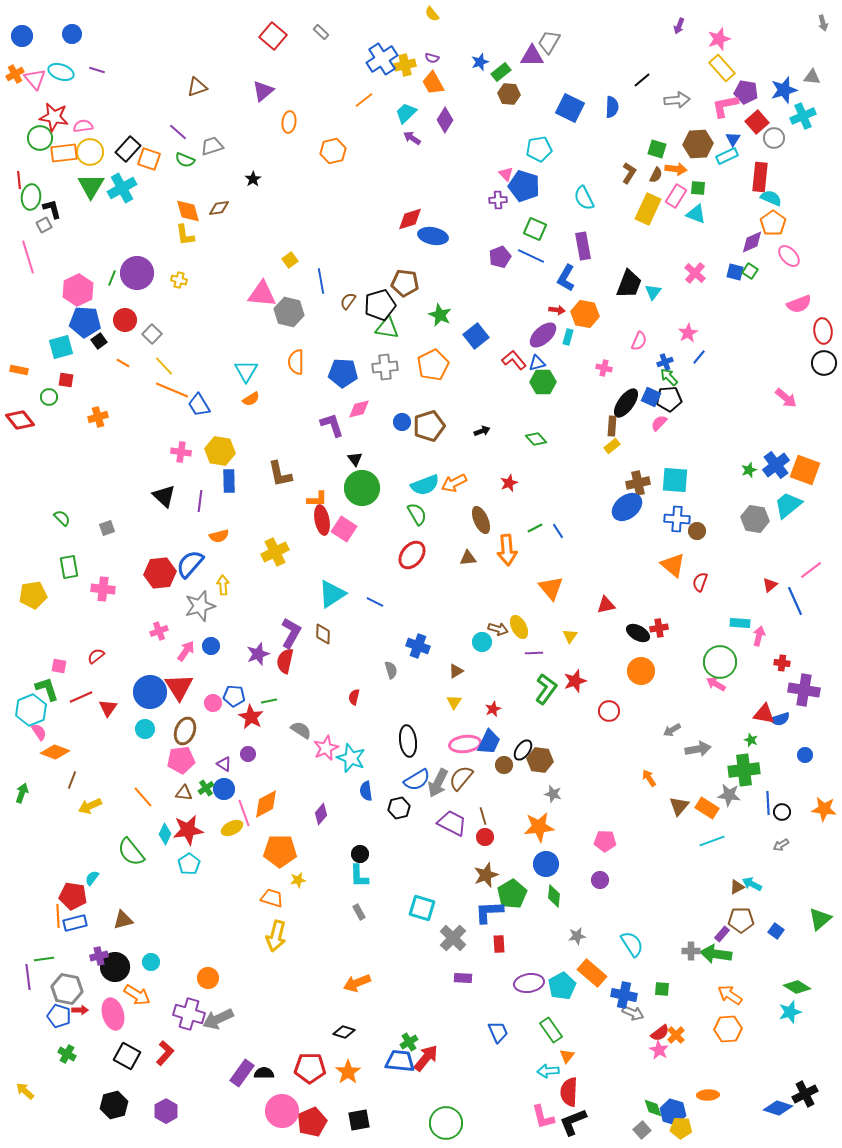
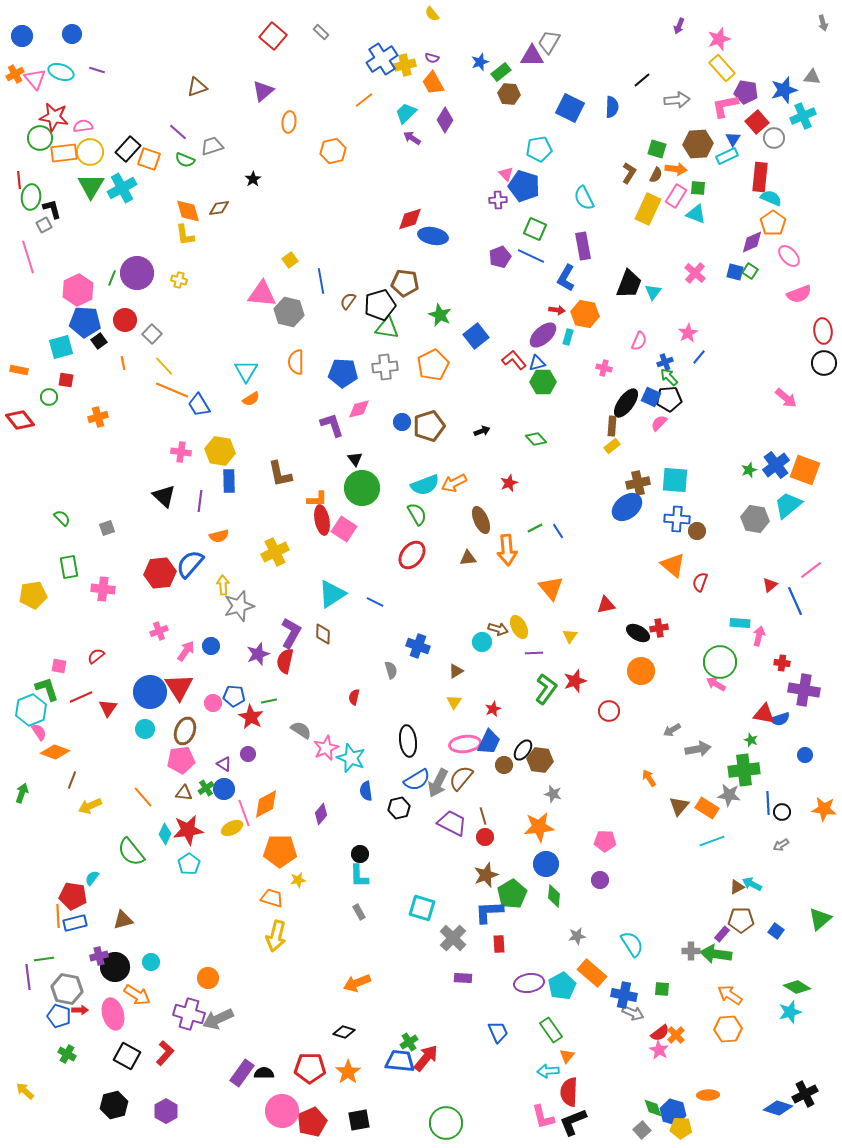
pink semicircle at (799, 304): moved 10 px up
orange line at (123, 363): rotated 48 degrees clockwise
gray star at (200, 606): moved 39 px right
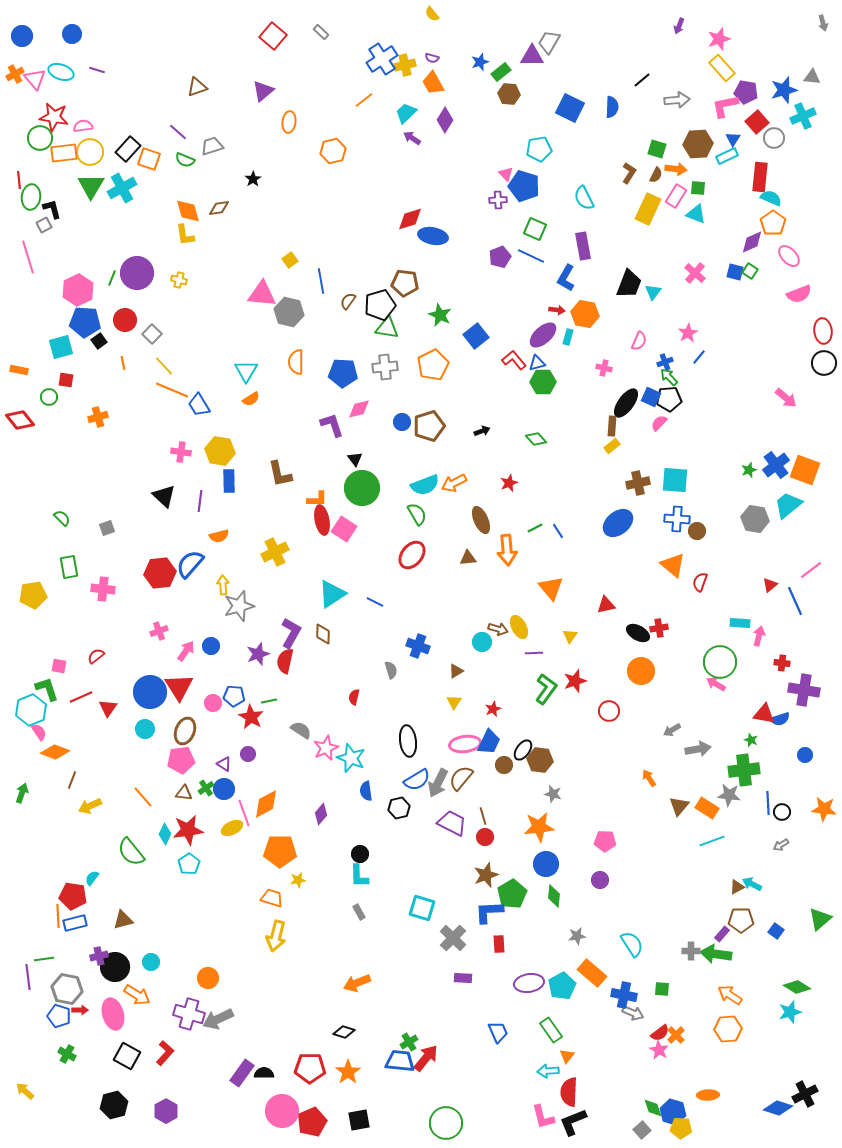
blue ellipse at (627, 507): moved 9 px left, 16 px down
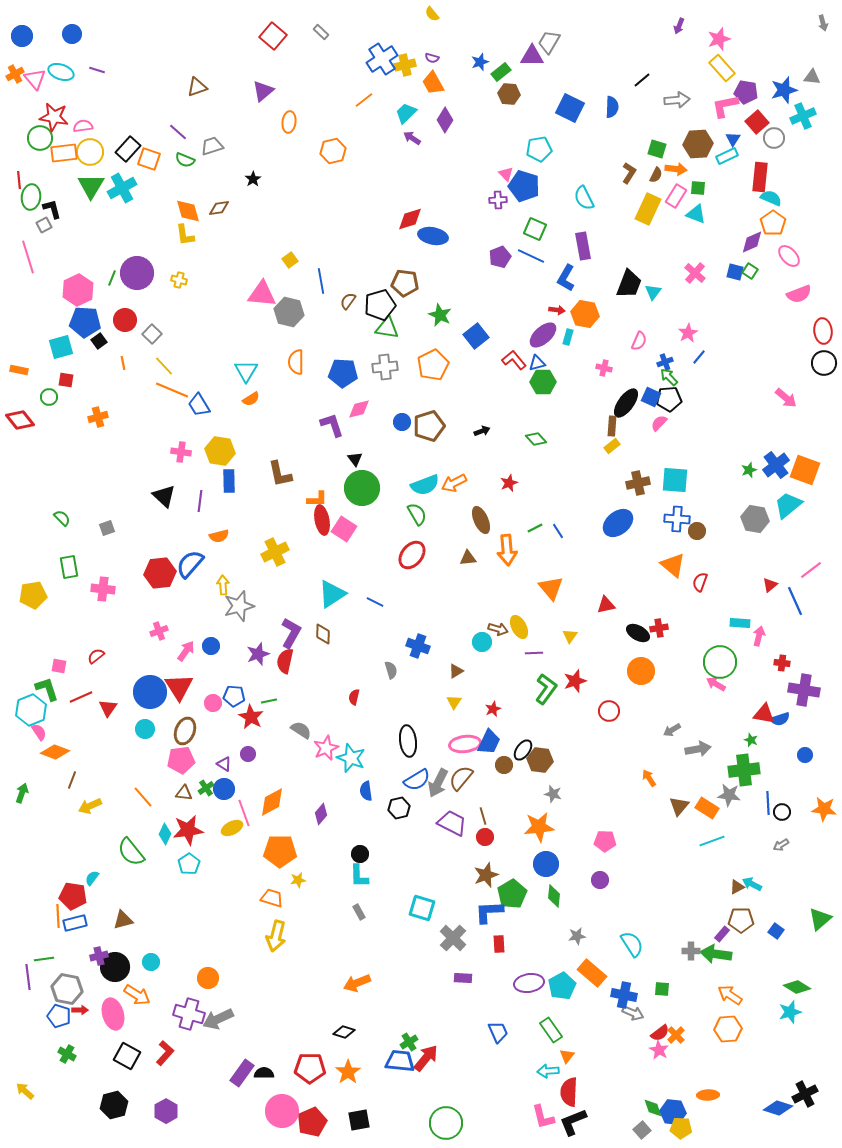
orange diamond at (266, 804): moved 6 px right, 2 px up
blue hexagon at (673, 1112): rotated 10 degrees counterclockwise
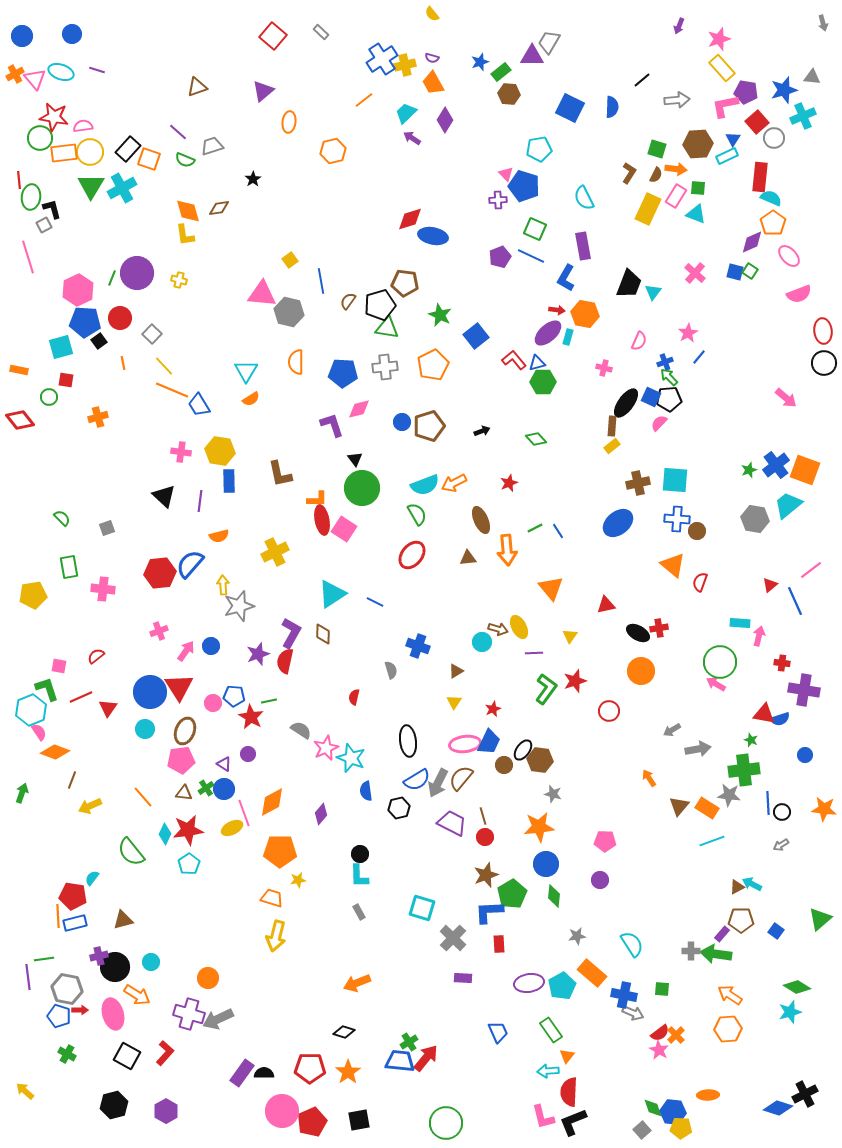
red circle at (125, 320): moved 5 px left, 2 px up
purple ellipse at (543, 335): moved 5 px right, 2 px up
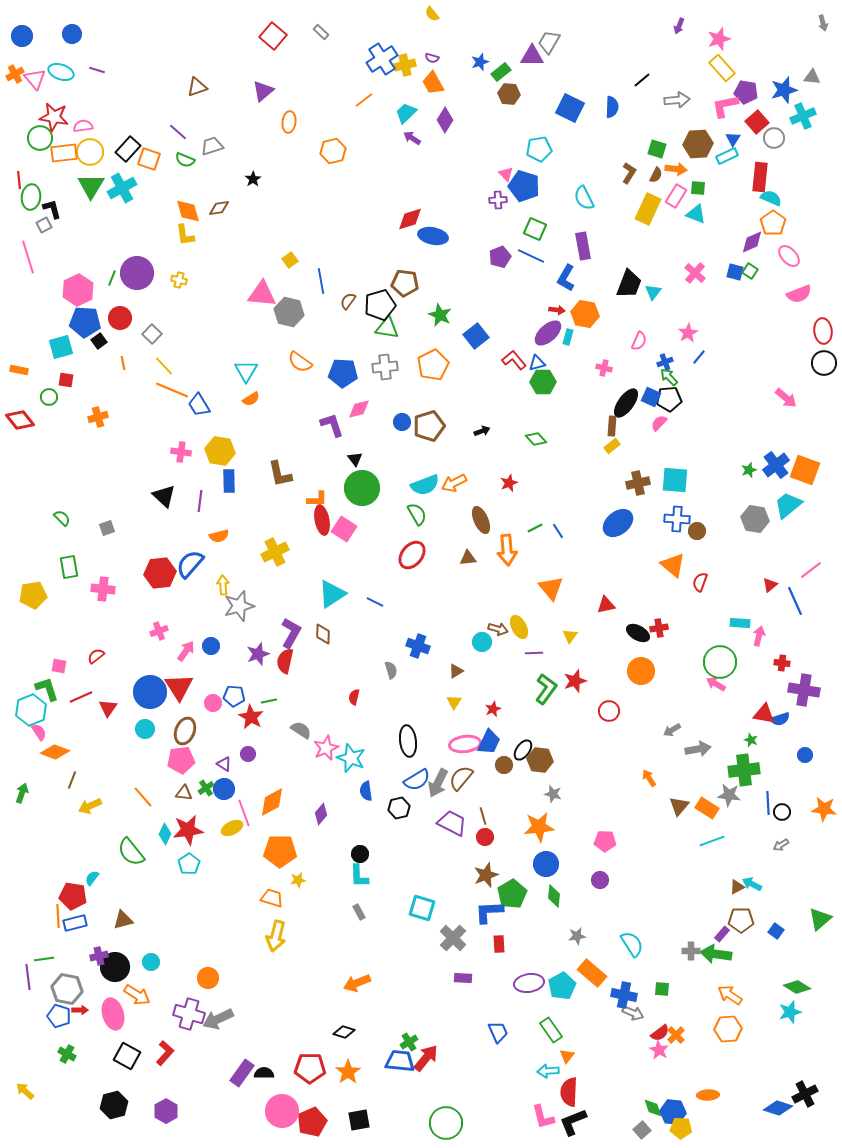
orange semicircle at (296, 362): moved 4 px right; rotated 55 degrees counterclockwise
